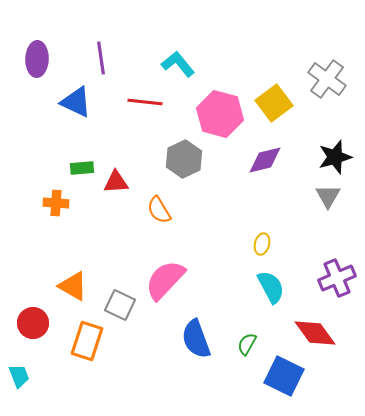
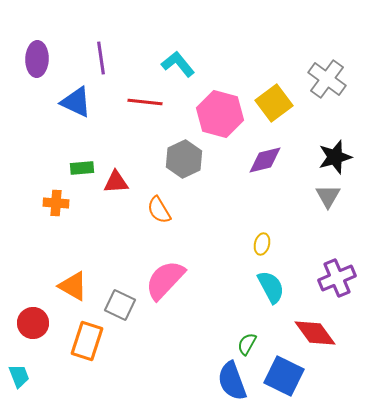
blue semicircle: moved 36 px right, 42 px down
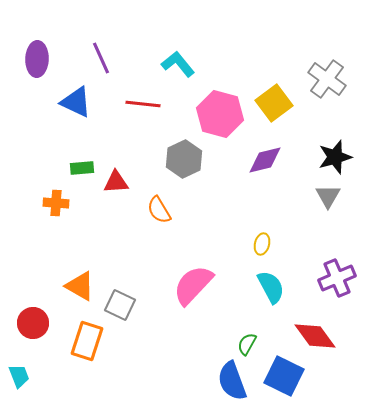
purple line: rotated 16 degrees counterclockwise
red line: moved 2 px left, 2 px down
pink semicircle: moved 28 px right, 5 px down
orange triangle: moved 7 px right
red diamond: moved 3 px down
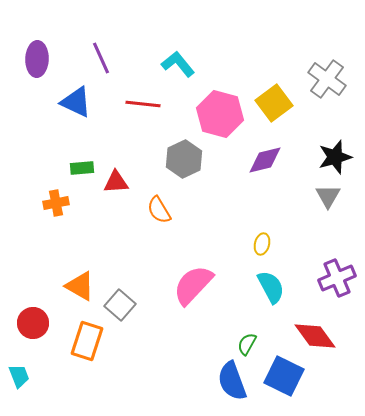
orange cross: rotated 15 degrees counterclockwise
gray square: rotated 16 degrees clockwise
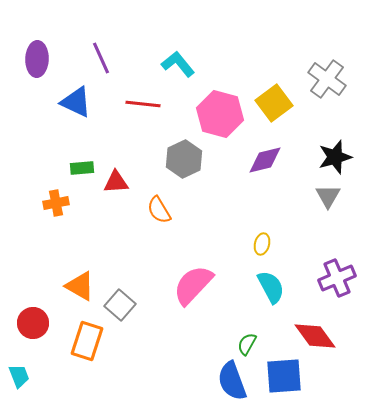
blue square: rotated 30 degrees counterclockwise
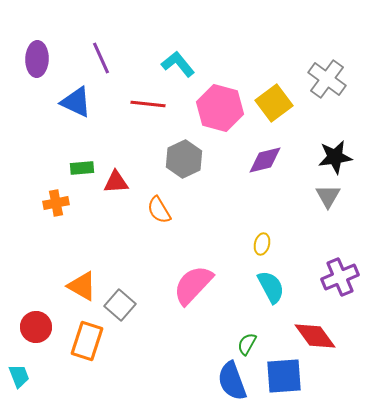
red line: moved 5 px right
pink hexagon: moved 6 px up
black star: rotated 8 degrees clockwise
purple cross: moved 3 px right, 1 px up
orange triangle: moved 2 px right
red circle: moved 3 px right, 4 px down
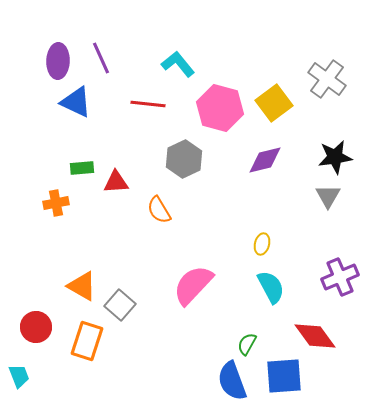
purple ellipse: moved 21 px right, 2 px down
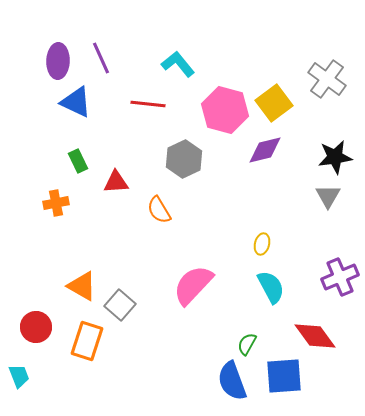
pink hexagon: moved 5 px right, 2 px down
purple diamond: moved 10 px up
green rectangle: moved 4 px left, 7 px up; rotated 70 degrees clockwise
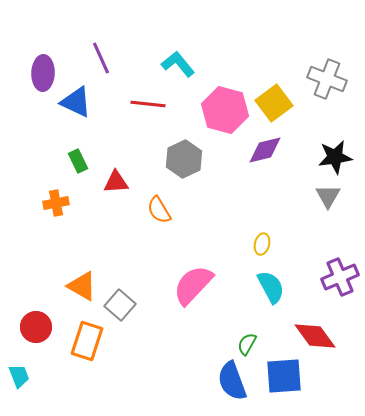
purple ellipse: moved 15 px left, 12 px down
gray cross: rotated 15 degrees counterclockwise
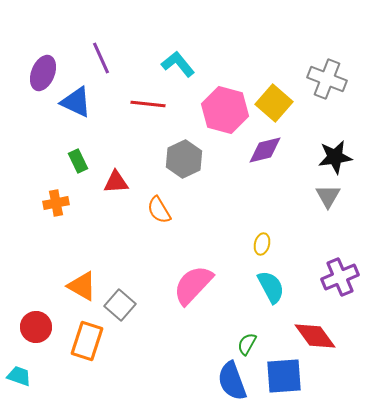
purple ellipse: rotated 20 degrees clockwise
yellow square: rotated 12 degrees counterclockwise
cyan trapezoid: rotated 50 degrees counterclockwise
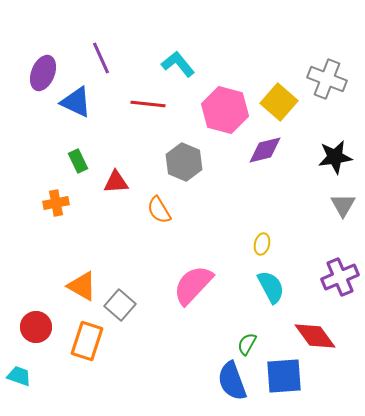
yellow square: moved 5 px right, 1 px up
gray hexagon: moved 3 px down; rotated 12 degrees counterclockwise
gray triangle: moved 15 px right, 9 px down
